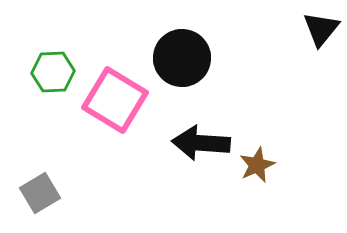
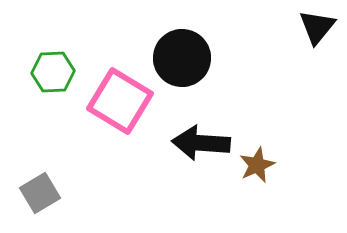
black triangle: moved 4 px left, 2 px up
pink square: moved 5 px right, 1 px down
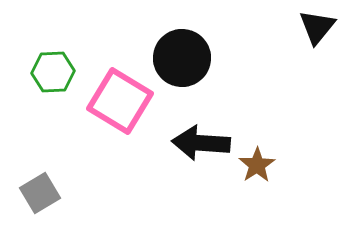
brown star: rotated 9 degrees counterclockwise
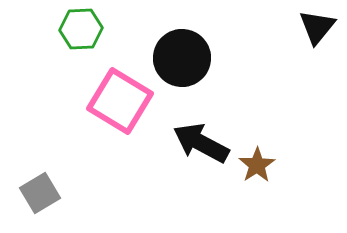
green hexagon: moved 28 px right, 43 px up
black arrow: rotated 24 degrees clockwise
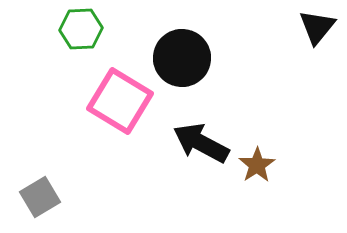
gray square: moved 4 px down
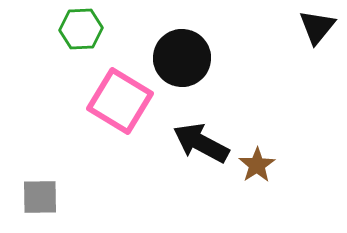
gray square: rotated 30 degrees clockwise
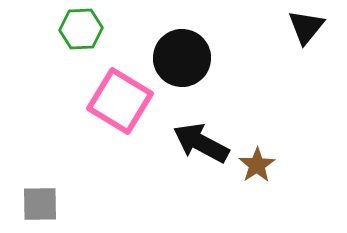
black triangle: moved 11 px left
gray square: moved 7 px down
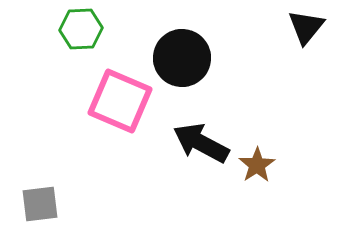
pink square: rotated 8 degrees counterclockwise
gray square: rotated 6 degrees counterclockwise
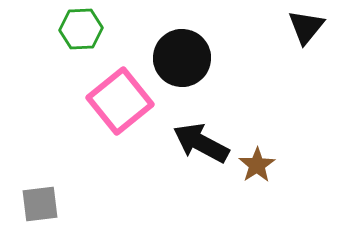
pink square: rotated 28 degrees clockwise
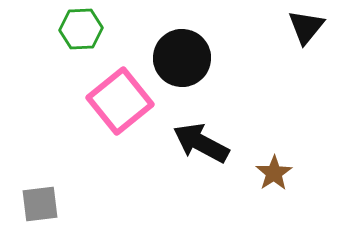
brown star: moved 17 px right, 8 px down
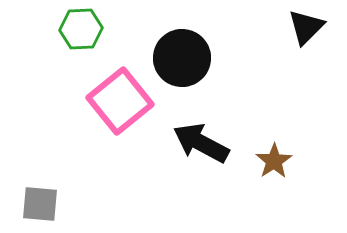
black triangle: rotated 6 degrees clockwise
brown star: moved 12 px up
gray square: rotated 12 degrees clockwise
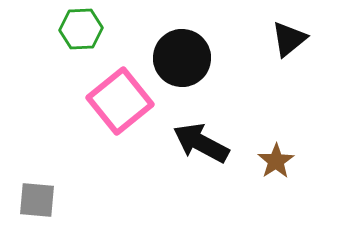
black triangle: moved 17 px left, 12 px down; rotated 6 degrees clockwise
brown star: moved 2 px right
gray square: moved 3 px left, 4 px up
